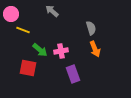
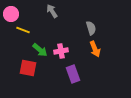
gray arrow: rotated 16 degrees clockwise
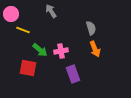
gray arrow: moved 1 px left
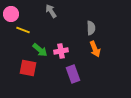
gray semicircle: rotated 16 degrees clockwise
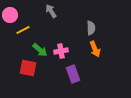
pink circle: moved 1 px left, 1 px down
yellow line: rotated 48 degrees counterclockwise
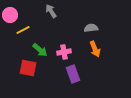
gray semicircle: rotated 96 degrees counterclockwise
pink cross: moved 3 px right, 1 px down
